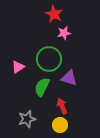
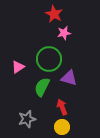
red arrow: moved 1 px down
yellow circle: moved 2 px right, 2 px down
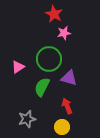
red arrow: moved 5 px right, 1 px up
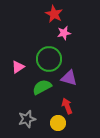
green semicircle: rotated 36 degrees clockwise
yellow circle: moved 4 px left, 4 px up
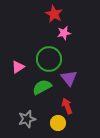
purple triangle: rotated 36 degrees clockwise
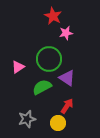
red star: moved 1 px left, 2 px down
pink star: moved 2 px right
purple triangle: moved 2 px left; rotated 18 degrees counterclockwise
red arrow: rotated 56 degrees clockwise
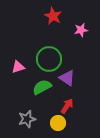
pink star: moved 15 px right, 3 px up
pink triangle: rotated 16 degrees clockwise
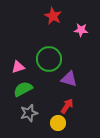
pink star: rotated 16 degrees clockwise
purple triangle: moved 2 px right, 1 px down; rotated 18 degrees counterclockwise
green semicircle: moved 19 px left, 2 px down
gray star: moved 2 px right, 6 px up
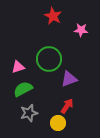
purple triangle: rotated 36 degrees counterclockwise
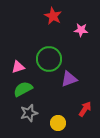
red arrow: moved 18 px right, 3 px down
